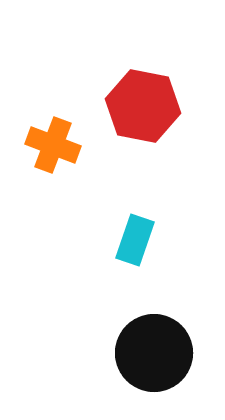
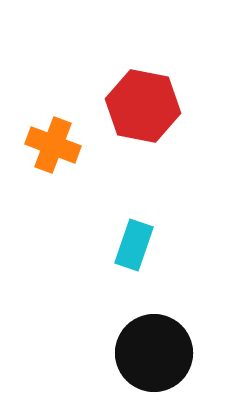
cyan rectangle: moved 1 px left, 5 px down
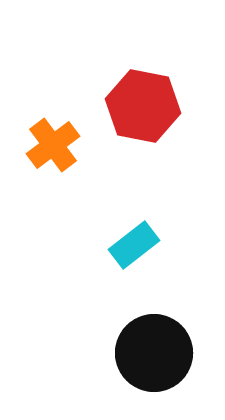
orange cross: rotated 32 degrees clockwise
cyan rectangle: rotated 33 degrees clockwise
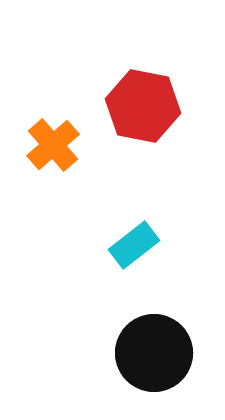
orange cross: rotated 4 degrees counterclockwise
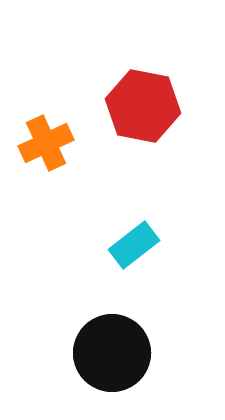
orange cross: moved 7 px left, 2 px up; rotated 16 degrees clockwise
black circle: moved 42 px left
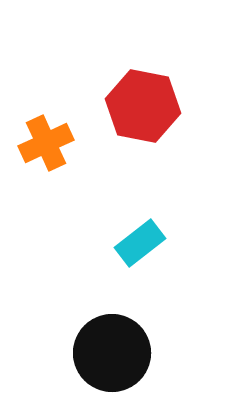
cyan rectangle: moved 6 px right, 2 px up
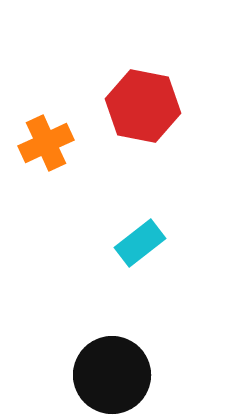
black circle: moved 22 px down
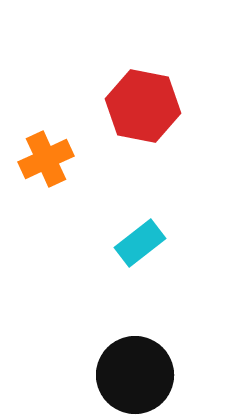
orange cross: moved 16 px down
black circle: moved 23 px right
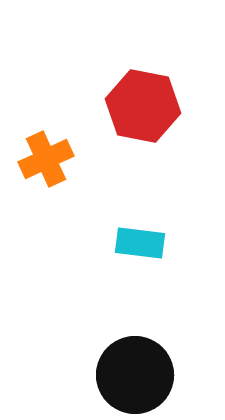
cyan rectangle: rotated 45 degrees clockwise
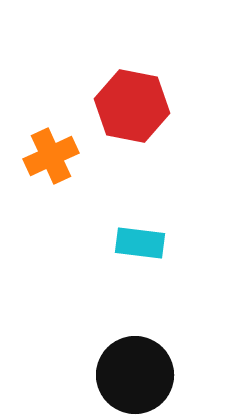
red hexagon: moved 11 px left
orange cross: moved 5 px right, 3 px up
